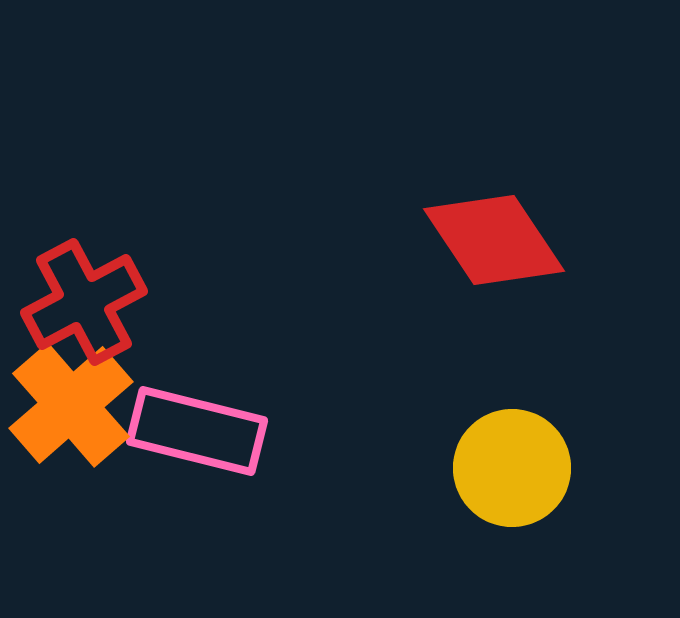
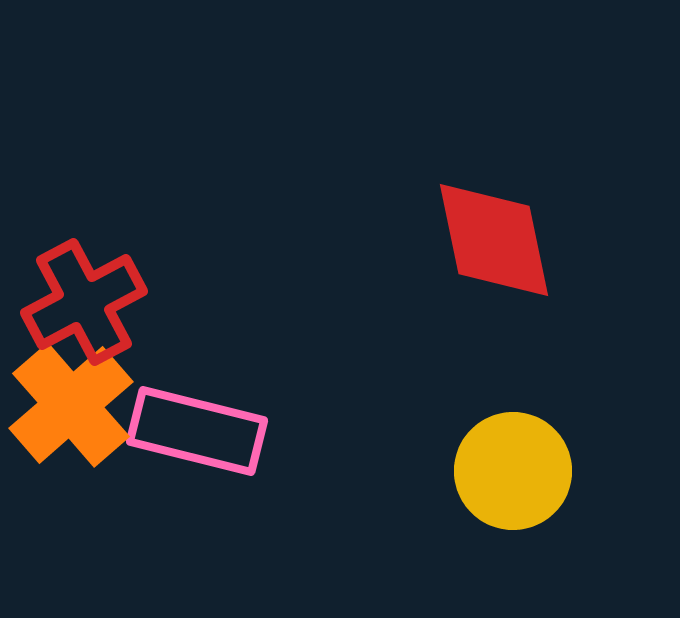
red diamond: rotated 22 degrees clockwise
yellow circle: moved 1 px right, 3 px down
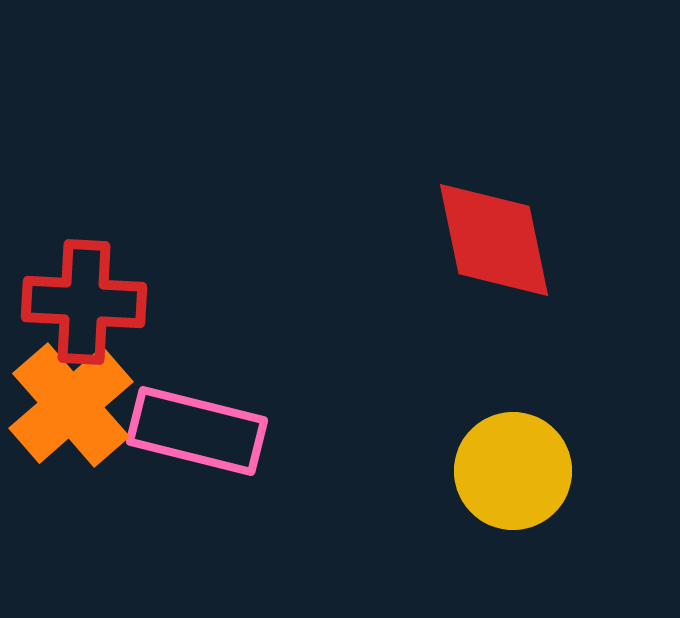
red cross: rotated 31 degrees clockwise
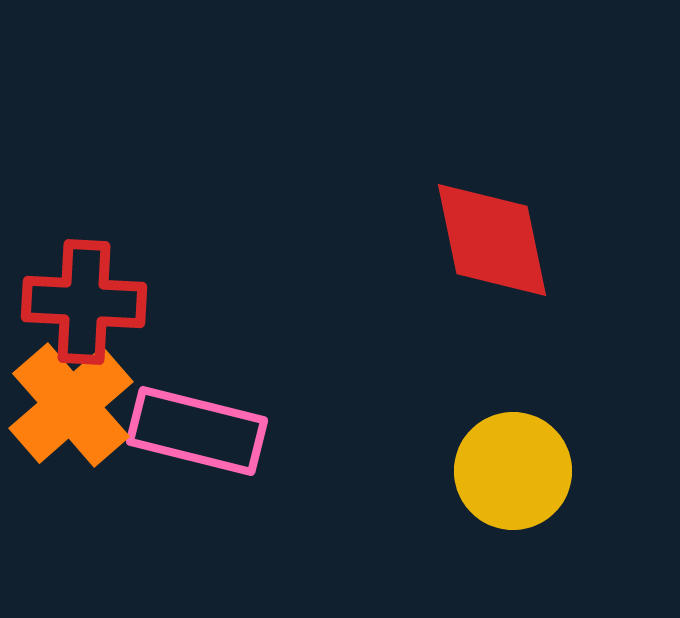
red diamond: moved 2 px left
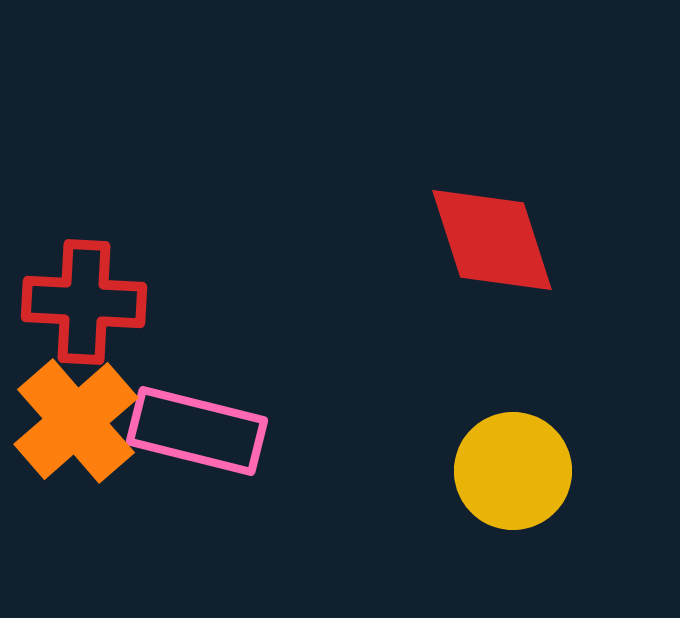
red diamond: rotated 6 degrees counterclockwise
orange cross: moved 5 px right, 16 px down
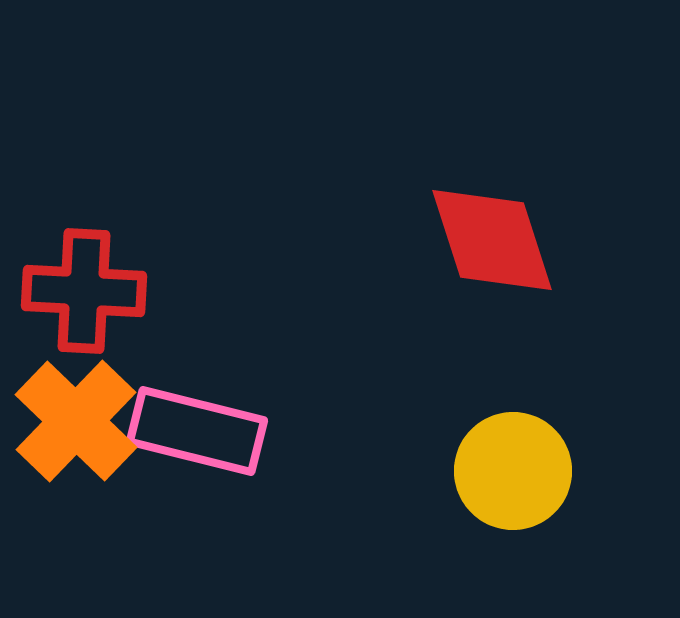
red cross: moved 11 px up
orange cross: rotated 5 degrees counterclockwise
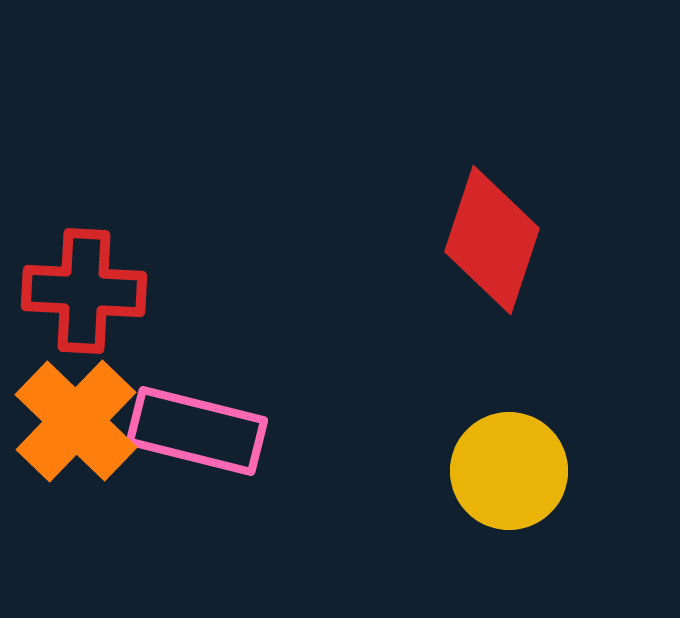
red diamond: rotated 36 degrees clockwise
yellow circle: moved 4 px left
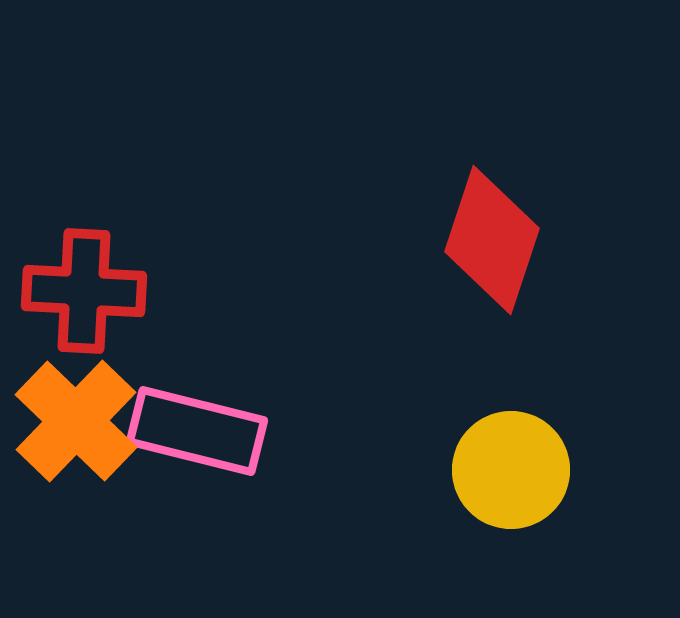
yellow circle: moved 2 px right, 1 px up
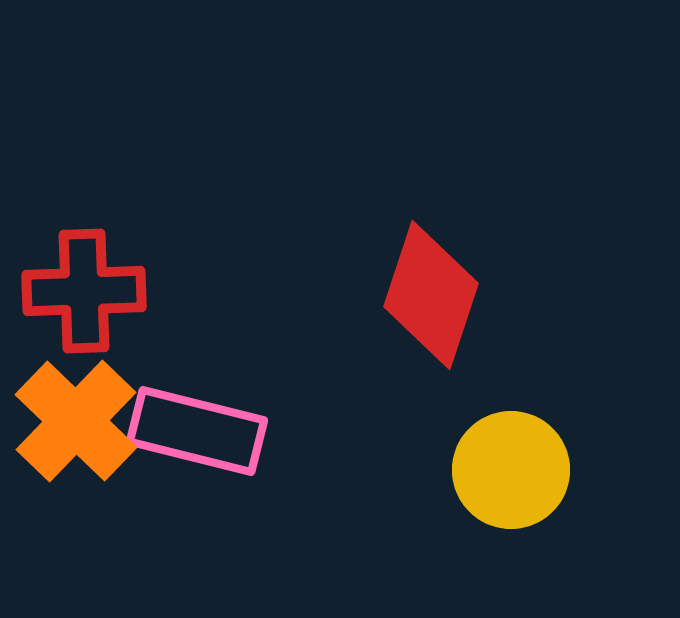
red diamond: moved 61 px left, 55 px down
red cross: rotated 5 degrees counterclockwise
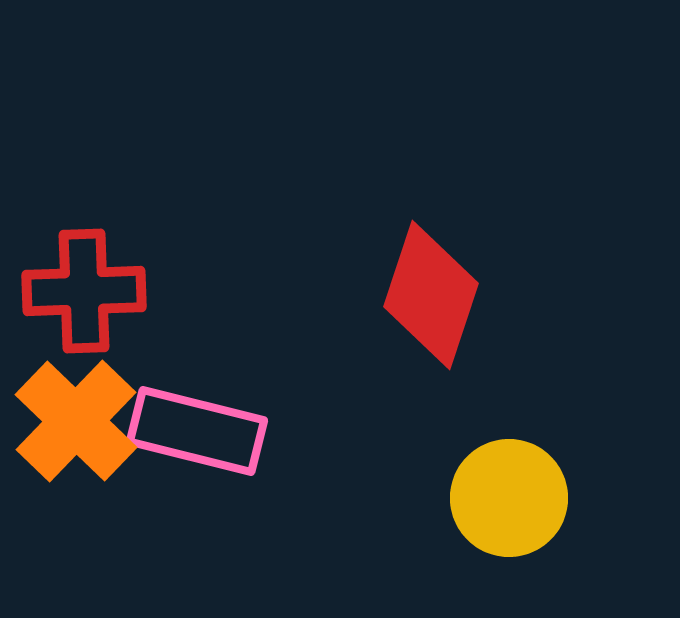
yellow circle: moved 2 px left, 28 px down
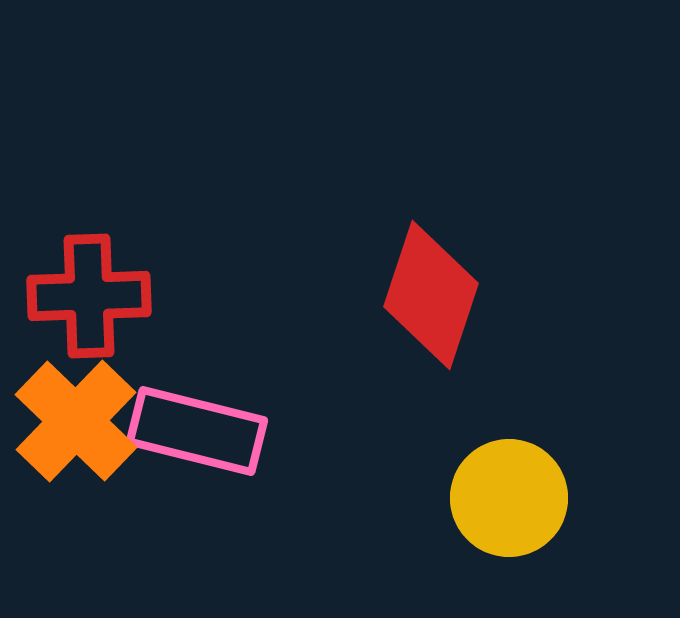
red cross: moved 5 px right, 5 px down
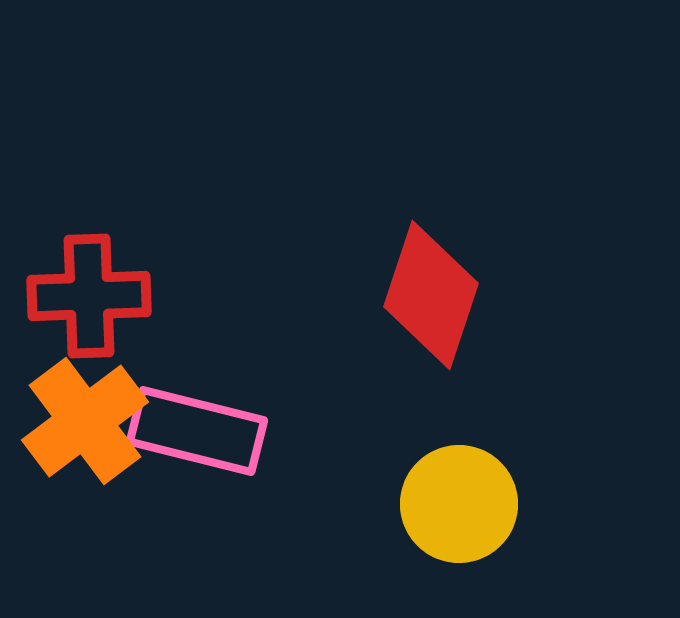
orange cross: moved 9 px right; rotated 9 degrees clockwise
yellow circle: moved 50 px left, 6 px down
